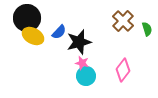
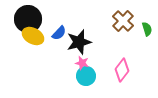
black circle: moved 1 px right, 1 px down
blue semicircle: moved 1 px down
pink diamond: moved 1 px left
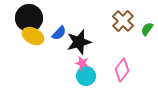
black circle: moved 1 px right, 1 px up
green semicircle: rotated 128 degrees counterclockwise
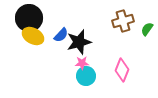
brown cross: rotated 30 degrees clockwise
blue semicircle: moved 2 px right, 2 px down
pink star: rotated 16 degrees counterclockwise
pink diamond: rotated 15 degrees counterclockwise
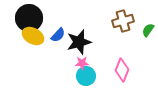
green semicircle: moved 1 px right, 1 px down
blue semicircle: moved 3 px left
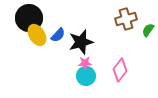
brown cross: moved 3 px right, 2 px up
yellow ellipse: moved 4 px right, 1 px up; rotated 30 degrees clockwise
black star: moved 2 px right
pink star: moved 3 px right
pink diamond: moved 2 px left; rotated 15 degrees clockwise
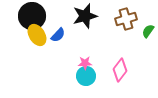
black circle: moved 3 px right, 2 px up
green semicircle: moved 1 px down
black star: moved 4 px right, 26 px up
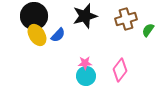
black circle: moved 2 px right
green semicircle: moved 1 px up
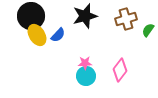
black circle: moved 3 px left
